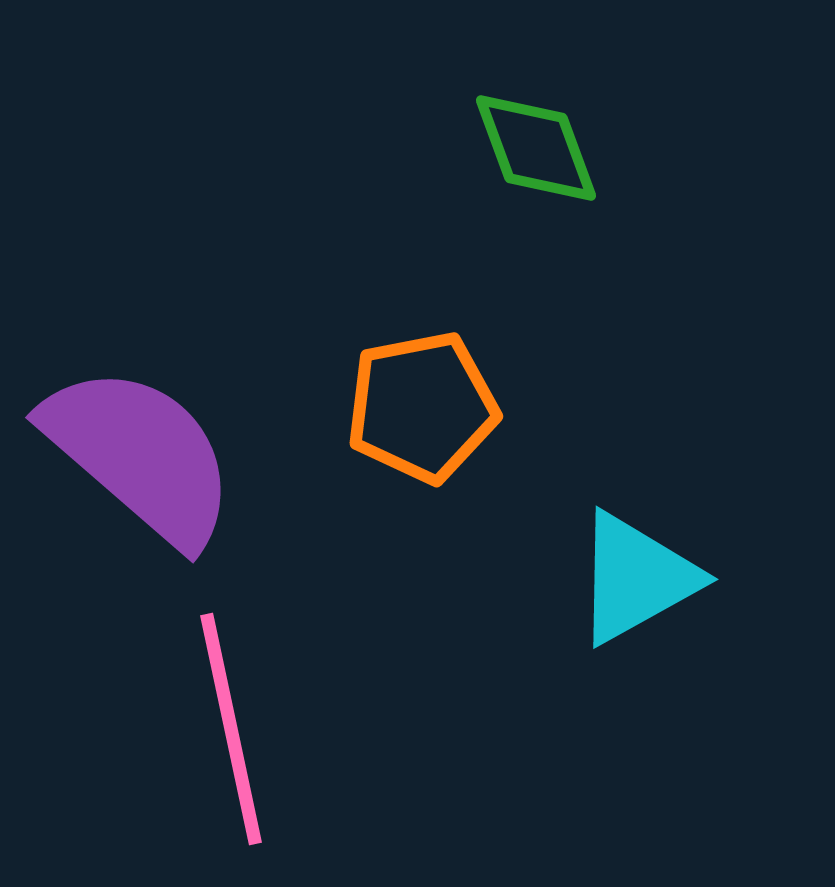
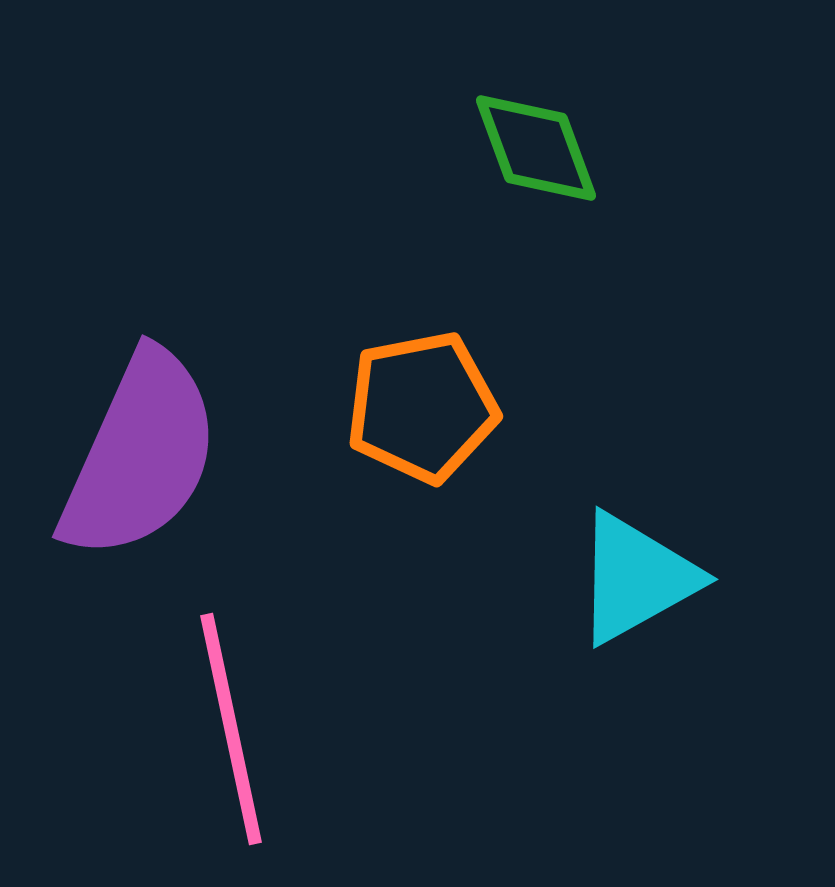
purple semicircle: rotated 73 degrees clockwise
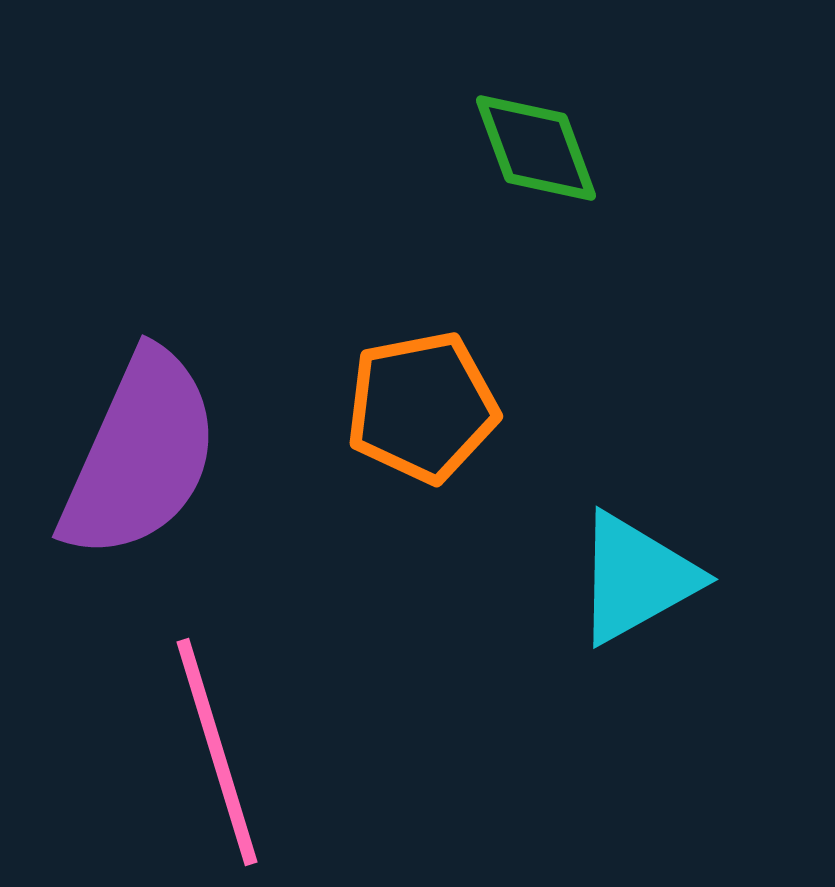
pink line: moved 14 px left, 23 px down; rotated 5 degrees counterclockwise
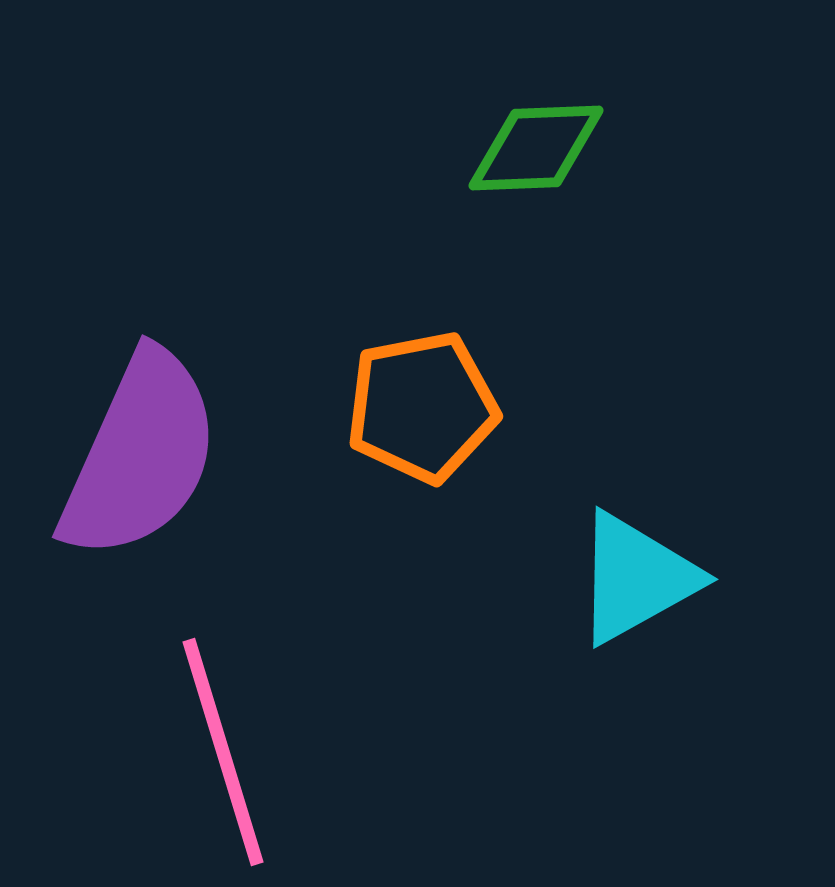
green diamond: rotated 72 degrees counterclockwise
pink line: moved 6 px right
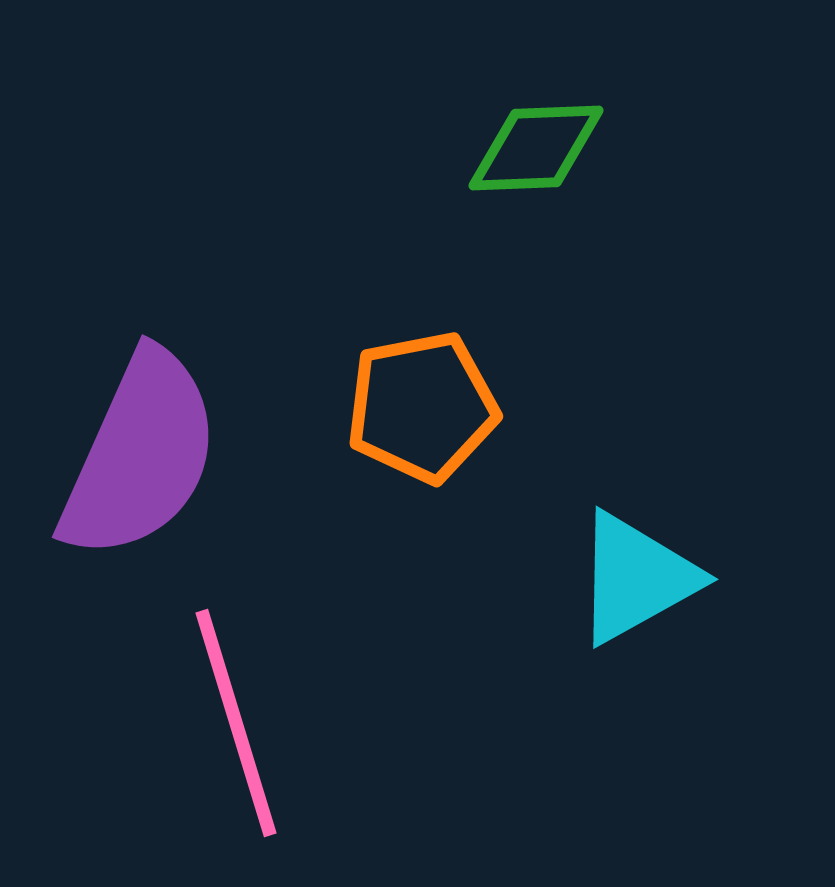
pink line: moved 13 px right, 29 px up
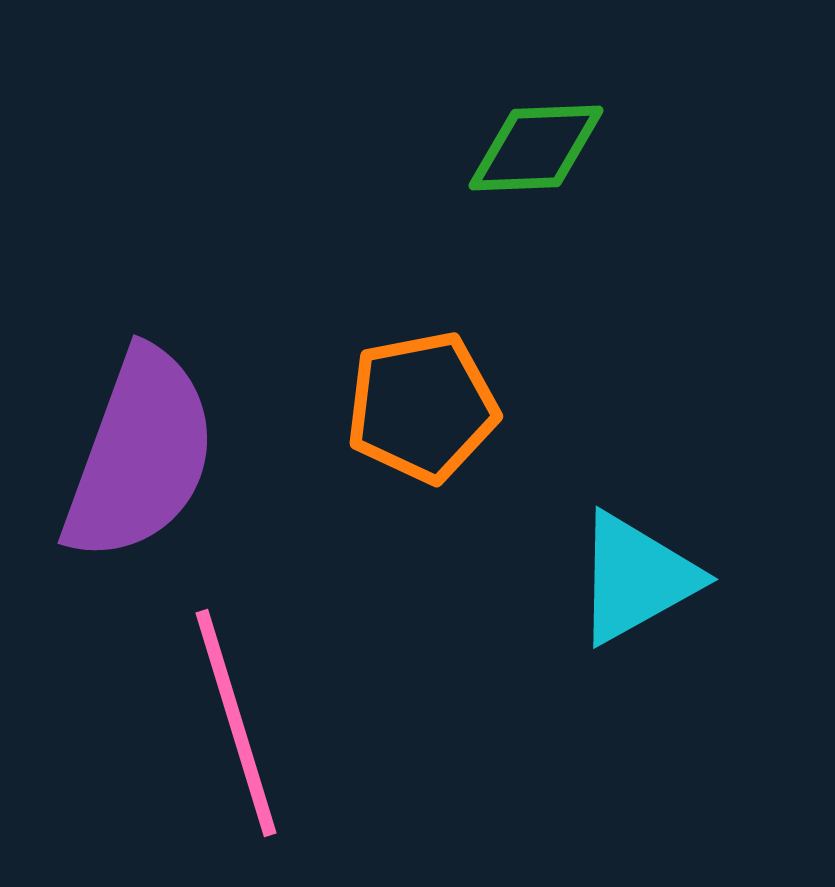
purple semicircle: rotated 4 degrees counterclockwise
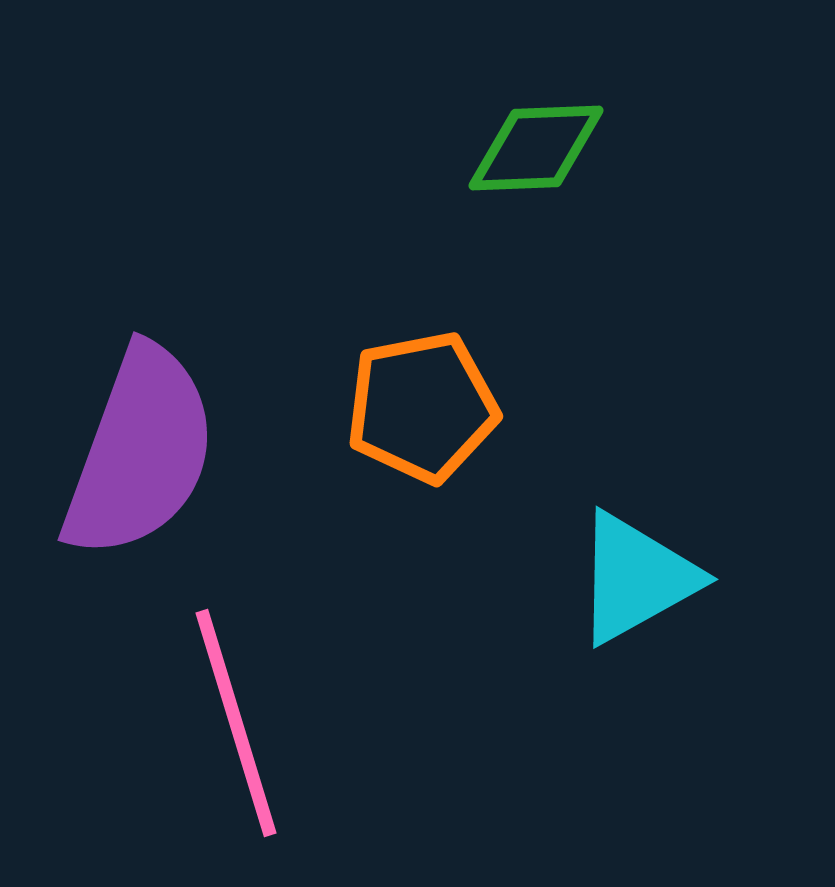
purple semicircle: moved 3 px up
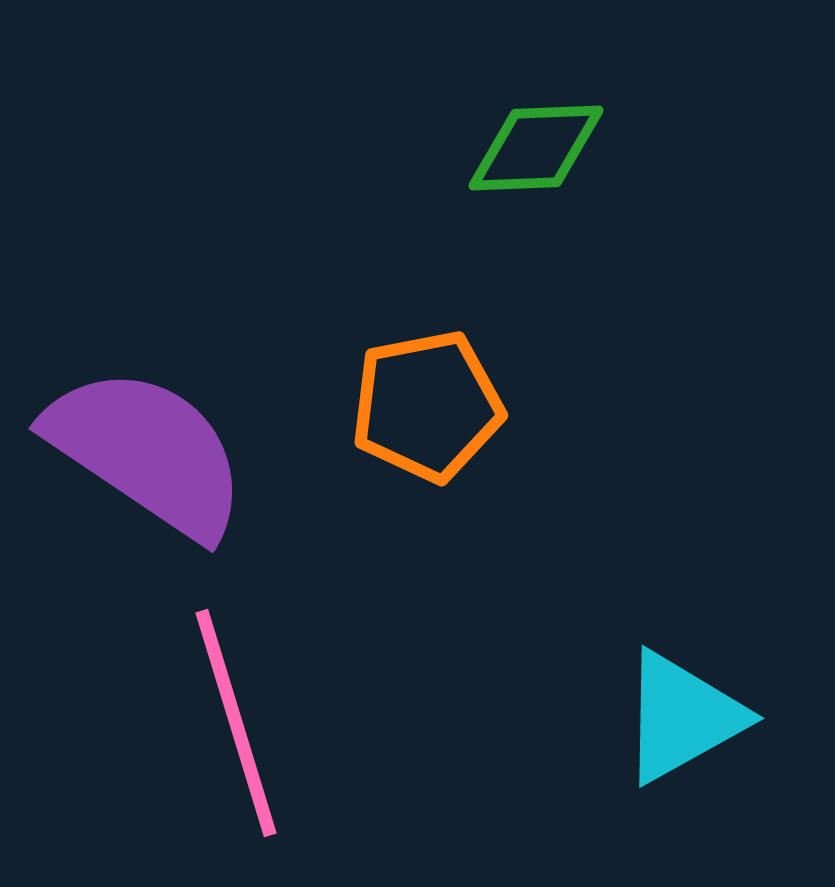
orange pentagon: moved 5 px right, 1 px up
purple semicircle: moved 7 px right; rotated 76 degrees counterclockwise
cyan triangle: moved 46 px right, 139 px down
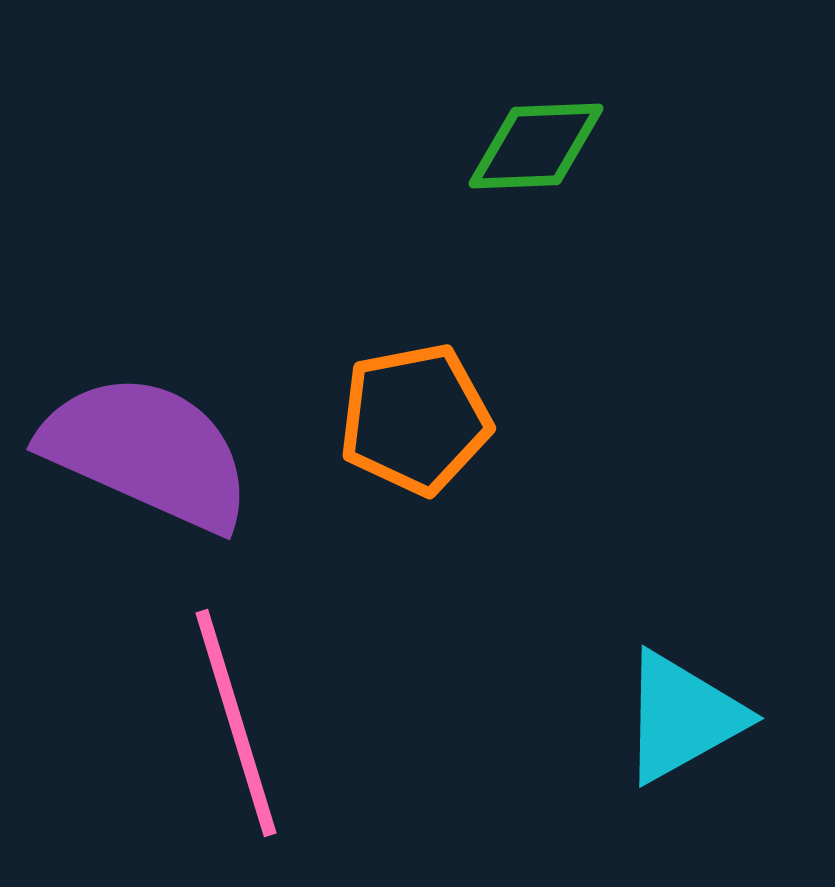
green diamond: moved 2 px up
orange pentagon: moved 12 px left, 13 px down
purple semicircle: rotated 10 degrees counterclockwise
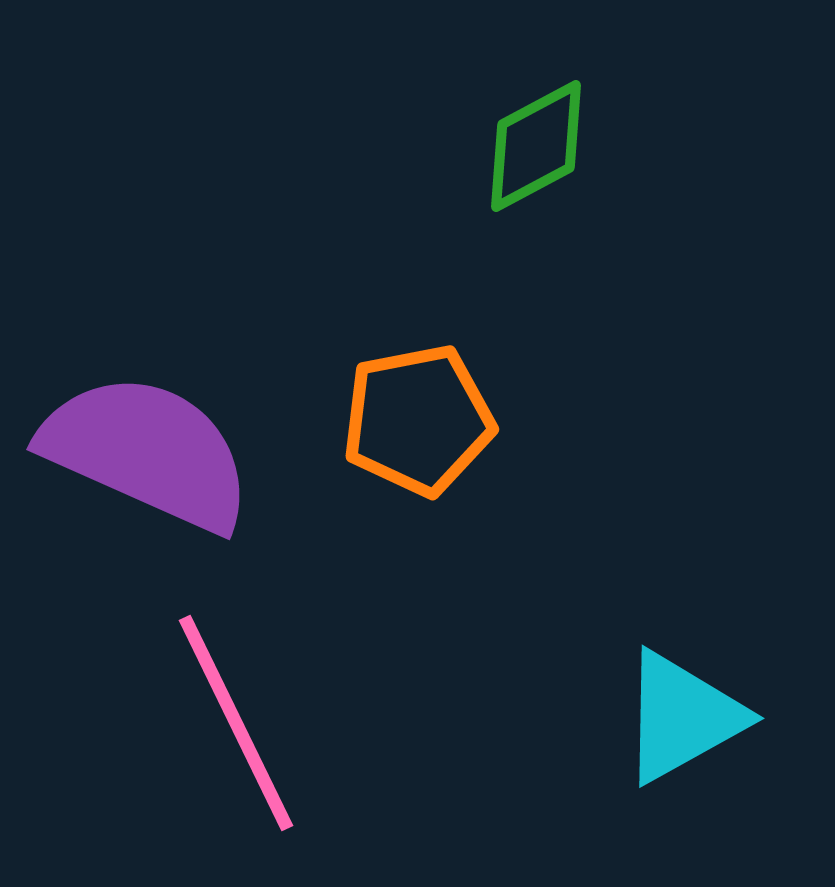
green diamond: rotated 26 degrees counterclockwise
orange pentagon: moved 3 px right, 1 px down
pink line: rotated 9 degrees counterclockwise
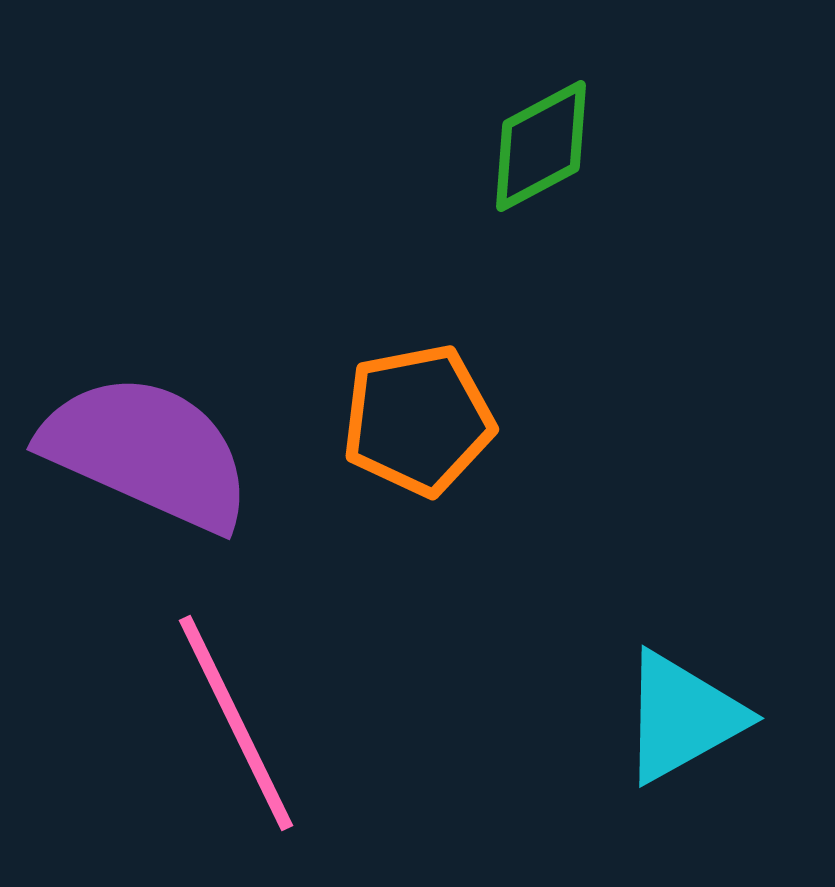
green diamond: moved 5 px right
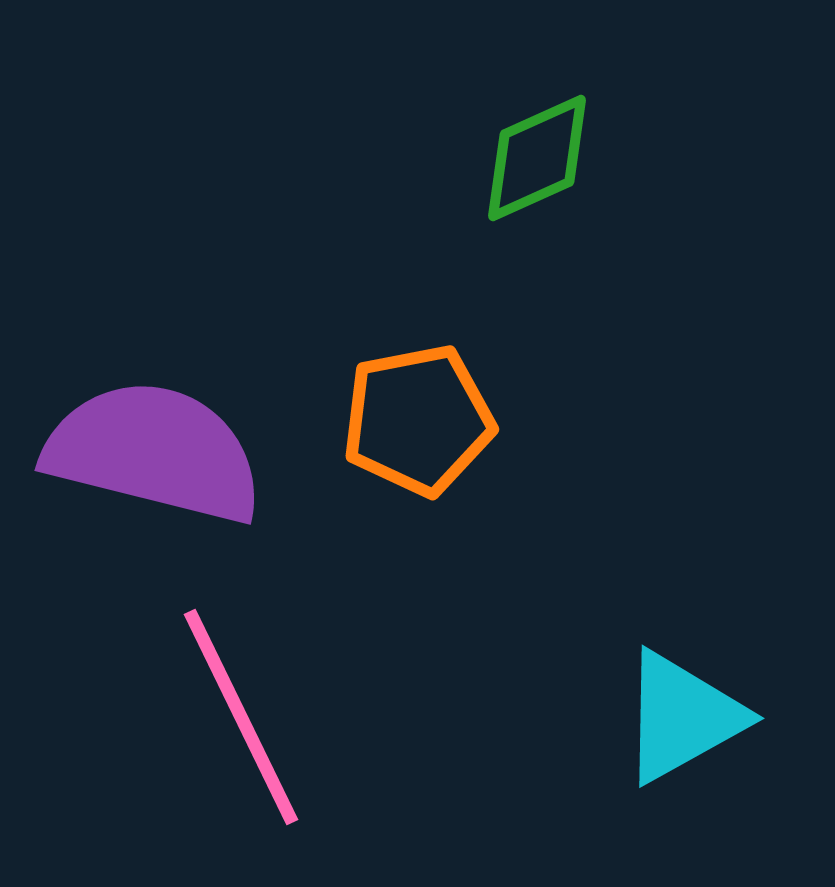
green diamond: moved 4 px left, 12 px down; rotated 4 degrees clockwise
purple semicircle: moved 7 px right; rotated 10 degrees counterclockwise
pink line: moved 5 px right, 6 px up
